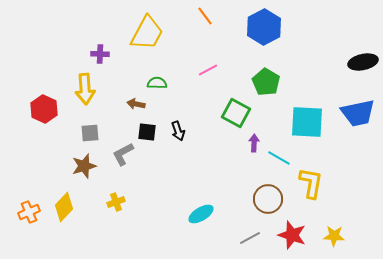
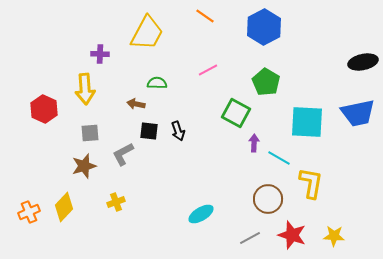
orange line: rotated 18 degrees counterclockwise
black square: moved 2 px right, 1 px up
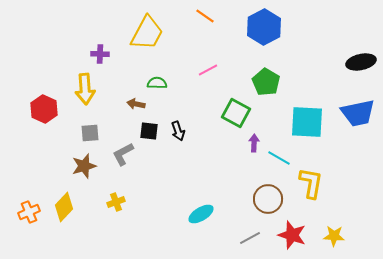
black ellipse: moved 2 px left
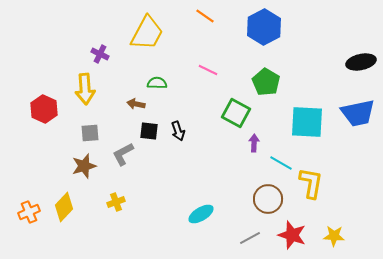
purple cross: rotated 24 degrees clockwise
pink line: rotated 54 degrees clockwise
cyan line: moved 2 px right, 5 px down
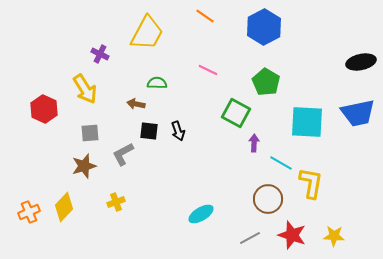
yellow arrow: rotated 28 degrees counterclockwise
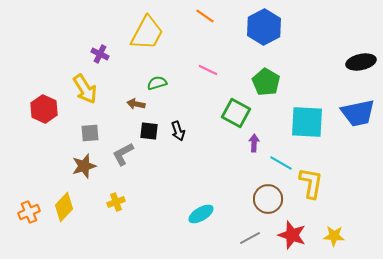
green semicircle: rotated 18 degrees counterclockwise
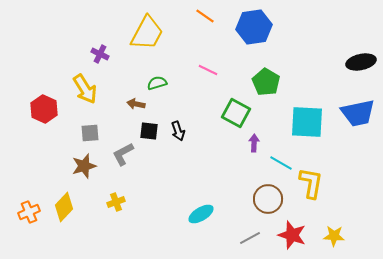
blue hexagon: moved 10 px left; rotated 20 degrees clockwise
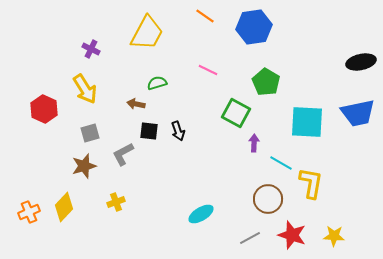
purple cross: moved 9 px left, 5 px up
gray square: rotated 12 degrees counterclockwise
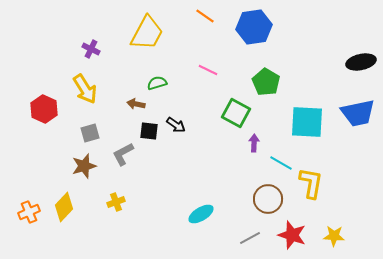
black arrow: moved 2 px left, 6 px up; rotated 36 degrees counterclockwise
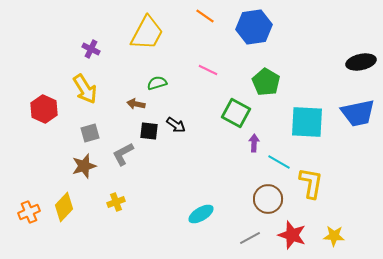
cyan line: moved 2 px left, 1 px up
